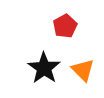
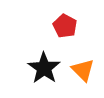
red pentagon: rotated 15 degrees counterclockwise
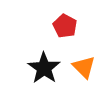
orange triangle: moved 1 px right, 3 px up
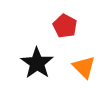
black star: moved 7 px left, 5 px up
